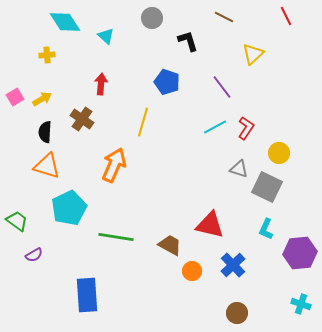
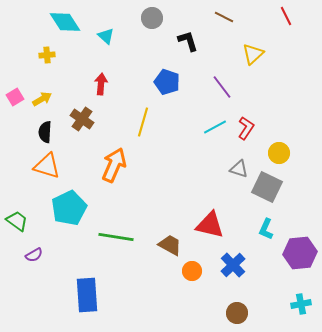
cyan cross: rotated 30 degrees counterclockwise
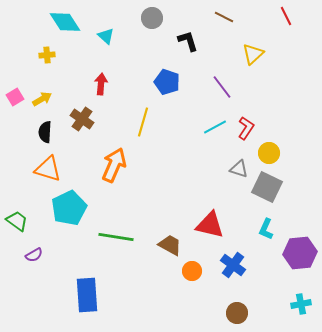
yellow circle: moved 10 px left
orange triangle: moved 1 px right, 3 px down
blue cross: rotated 10 degrees counterclockwise
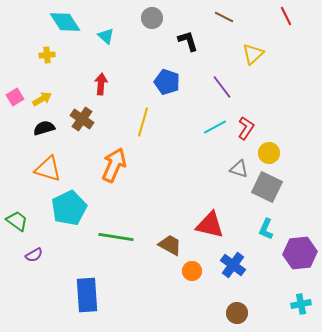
black semicircle: moved 1 px left, 4 px up; rotated 70 degrees clockwise
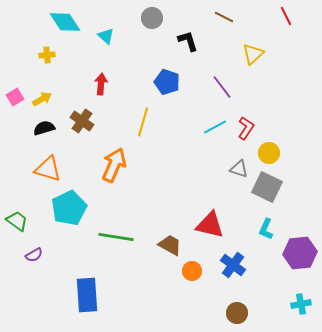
brown cross: moved 2 px down
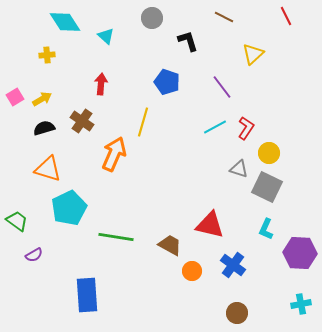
orange arrow: moved 11 px up
purple hexagon: rotated 8 degrees clockwise
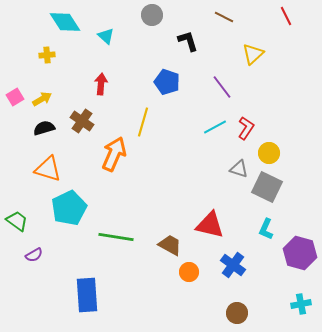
gray circle: moved 3 px up
purple hexagon: rotated 12 degrees clockwise
orange circle: moved 3 px left, 1 px down
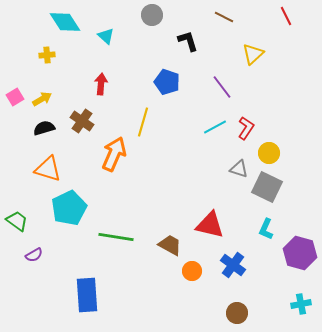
orange circle: moved 3 px right, 1 px up
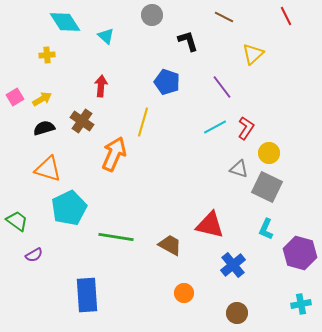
red arrow: moved 2 px down
blue cross: rotated 15 degrees clockwise
orange circle: moved 8 px left, 22 px down
